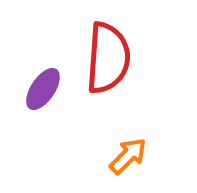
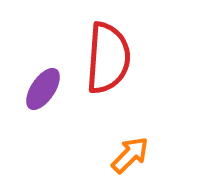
orange arrow: moved 2 px right, 1 px up
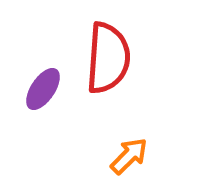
orange arrow: moved 1 px left, 1 px down
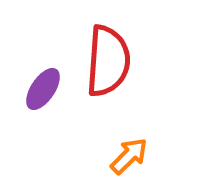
red semicircle: moved 3 px down
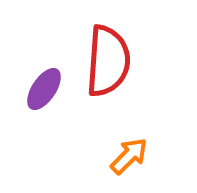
purple ellipse: moved 1 px right
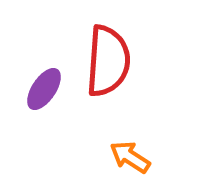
orange arrow: moved 1 px right, 1 px down; rotated 102 degrees counterclockwise
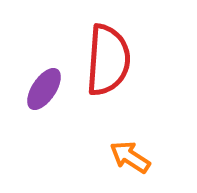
red semicircle: moved 1 px up
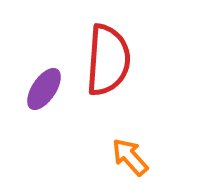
orange arrow: rotated 15 degrees clockwise
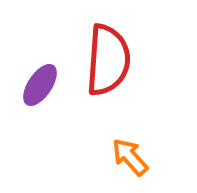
purple ellipse: moved 4 px left, 4 px up
